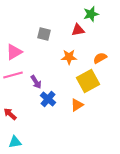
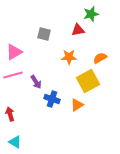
blue cross: moved 4 px right; rotated 21 degrees counterclockwise
red arrow: rotated 32 degrees clockwise
cyan triangle: rotated 40 degrees clockwise
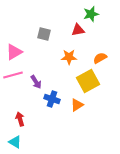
red arrow: moved 10 px right, 5 px down
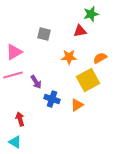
red triangle: moved 2 px right, 1 px down
yellow square: moved 1 px up
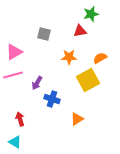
purple arrow: moved 1 px right, 1 px down; rotated 64 degrees clockwise
orange triangle: moved 14 px down
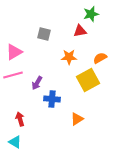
blue cross: rotated 14 degrees counterclockwise
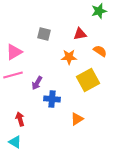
green star: moved 8 px right, 3 px up
red triangle: moved 3 px down
orange semicircle: moved 7 px up; rotated 64 degrees clockwise
